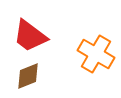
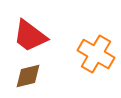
brown diamond: rotated 8 degrees clockwise
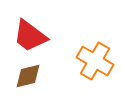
orange cross: moved 1 px left, 7 px down
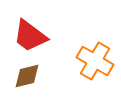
brown diamond: moved 1 px left
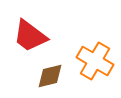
brown diamond: moved 23 px right
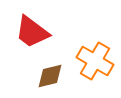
red trapezoid: moved 2 px right, 4 px up
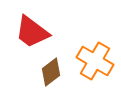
brown diamond: moved 1 px right, 4 px up; rotated 24 degrees counterclockwise
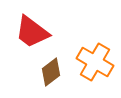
orange cross: moved 1 px down
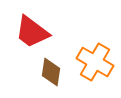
brown diamond: rotated 44 degrees counterclockwise
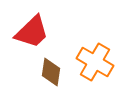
red trapezoid: rotated 81 degrees counterclockwise
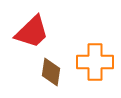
orange cross: rotated 30 degrees counterclockwise
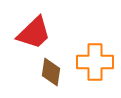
red trapezoid: moved 2 px right, 1 px down
